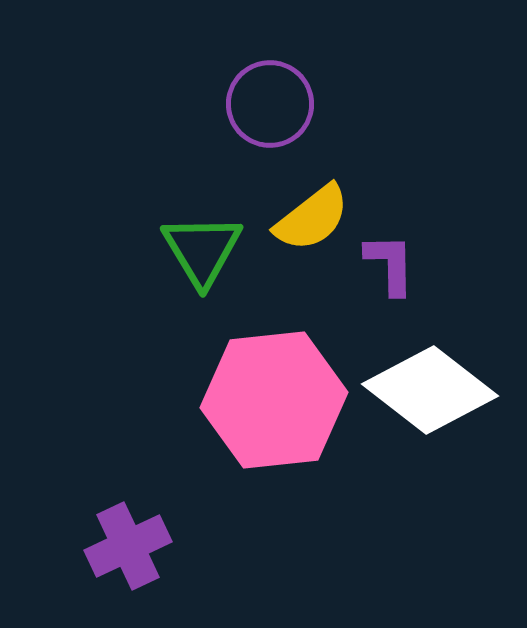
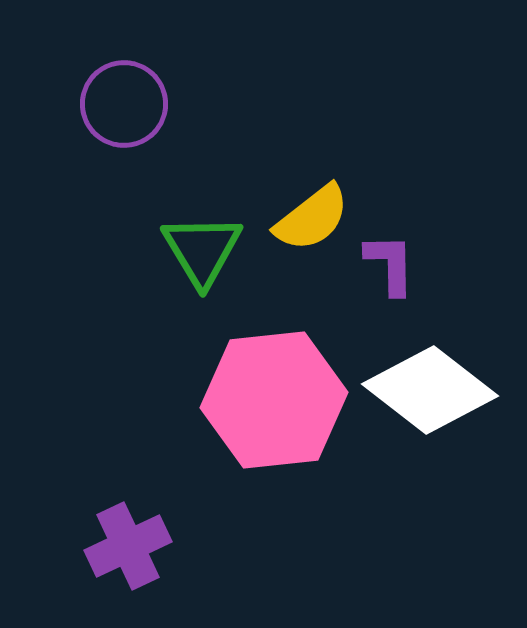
purple circle: moved 146 px left
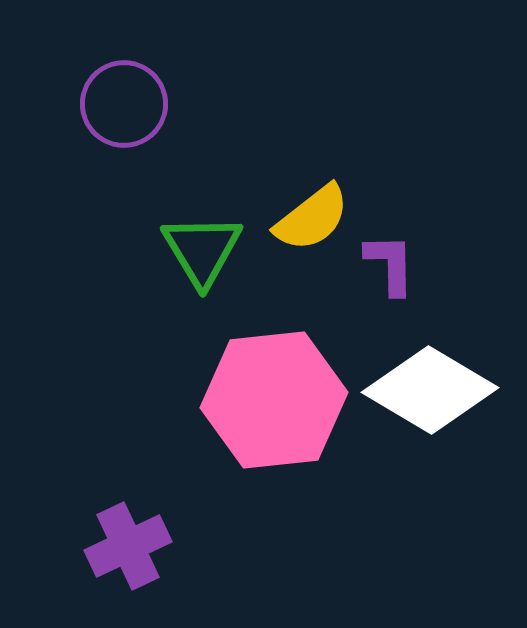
white diamond: rotated 7 degrees counterclockwise
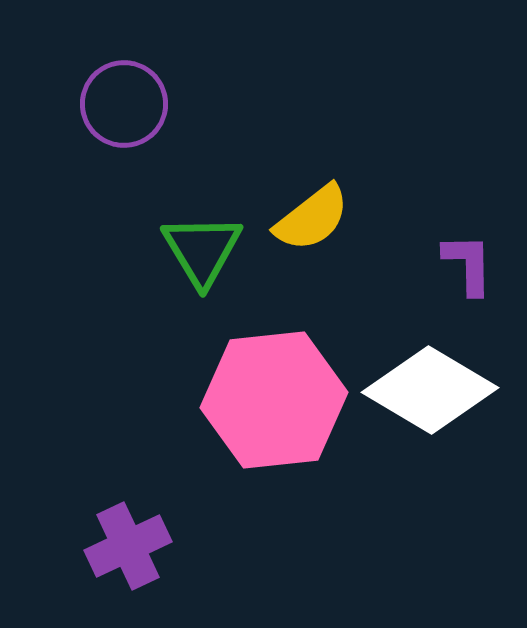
purple L-shape: moved 78 px right
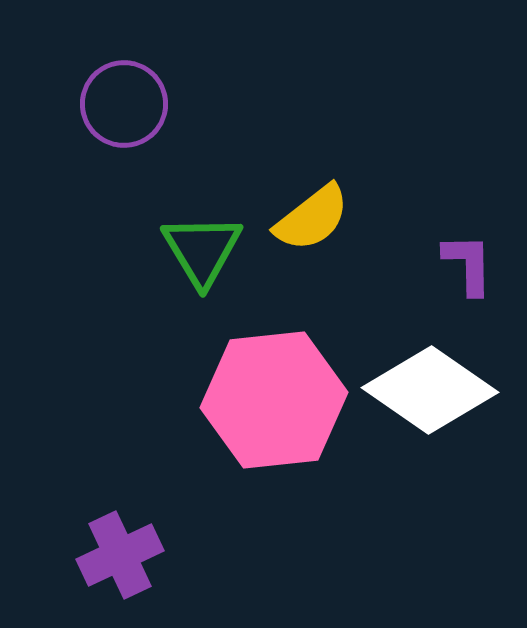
white diamond: rotated 4 degrees clockwise
purple cross: moved 8 px left, 9 px down
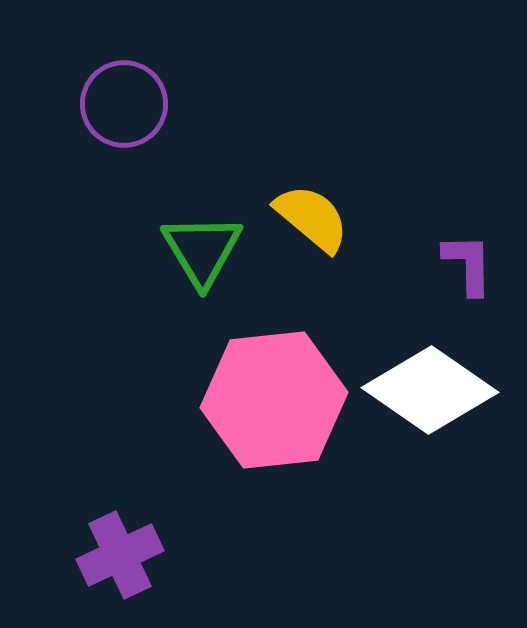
yellow semicircle: rotated 102 degrees counterclockwise
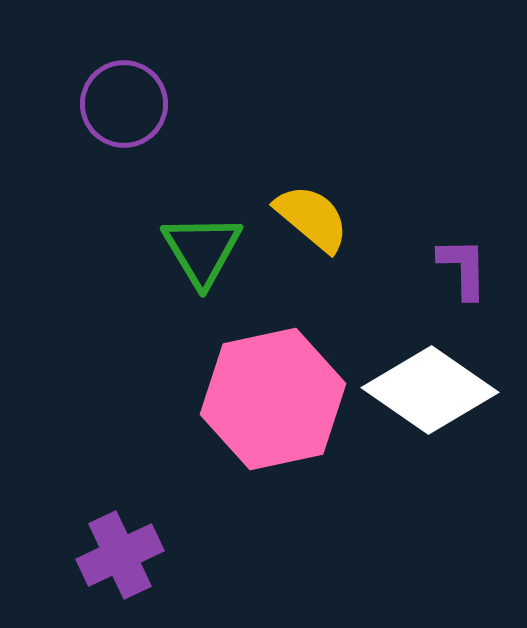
purple L-shape: moved 5 px left, 4 px down
pink hexagon: moved 1 px left, 1 px up; rotated 6 degrees counterclockwise
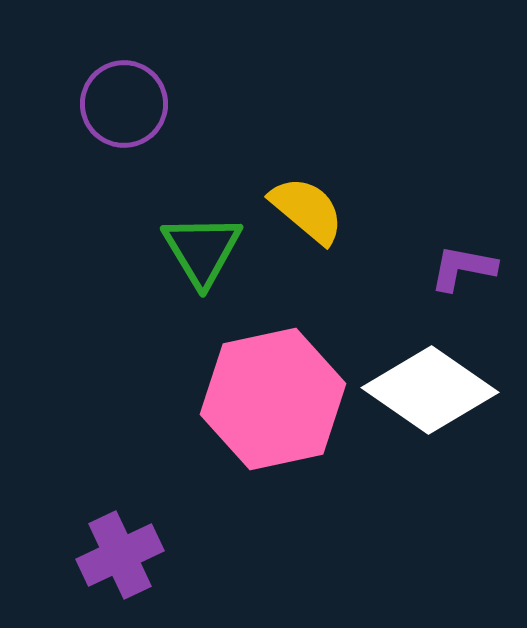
yellow semicircle: moved 5 px left, 8 px up
purple L-shape: rotated 78 degrees counterclockwise
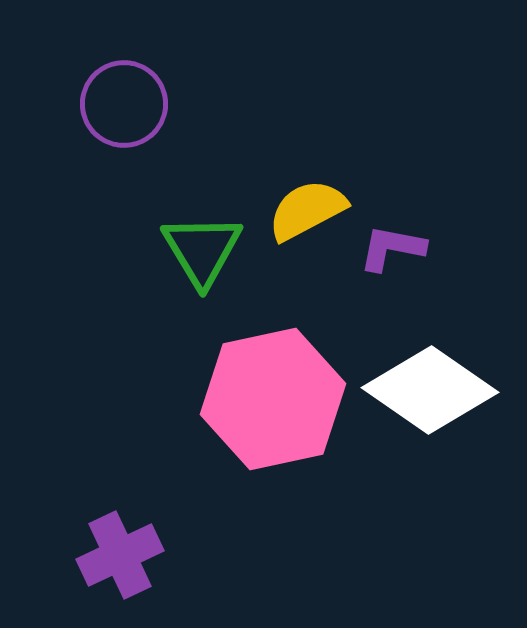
yellow semicircle: rotated 68 degrees counterclockwise
purple L-shape: moved 71 px left, 20 px up
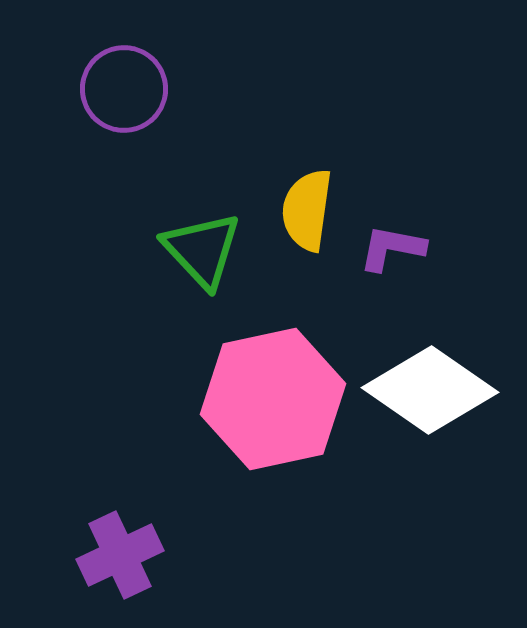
purple circle: moved 15 px up
yellow semicircle: rotated 54 degrees counterclockwise
green triangle: rotated 12 degrees counterclockwise
